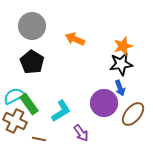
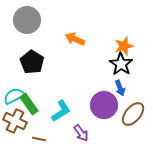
gray circle: moved 5 px left, 6 px up
orange star: moved 1 px right
black star: rotated 30 degrees counterclockwise
purple circle: moved 2 px down
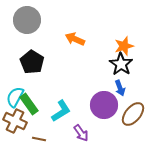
cyan semicircle: moved 1 px right, 1 px down; rotated 35 degrees counterclockwise
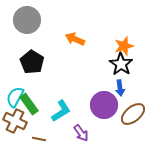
blue arrow: rotated 14 degrees clockwise
brown ellipse: rotated 10 degrees clockwise
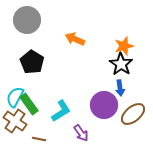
brown cross: rotated 10 degrees clockwise
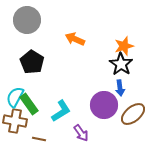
brown cross: rotated 25 degrees counterclockwise
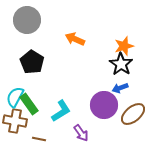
blue arrow: rotated 77 degrees clockwise
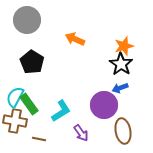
brown ellipse: moved 10 px left, 17 px down; rotated 60 degrees counterclockwise
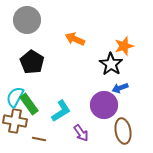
black star: moved 10 px left
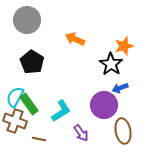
brown cross: rotated 10 degrees clockwise
